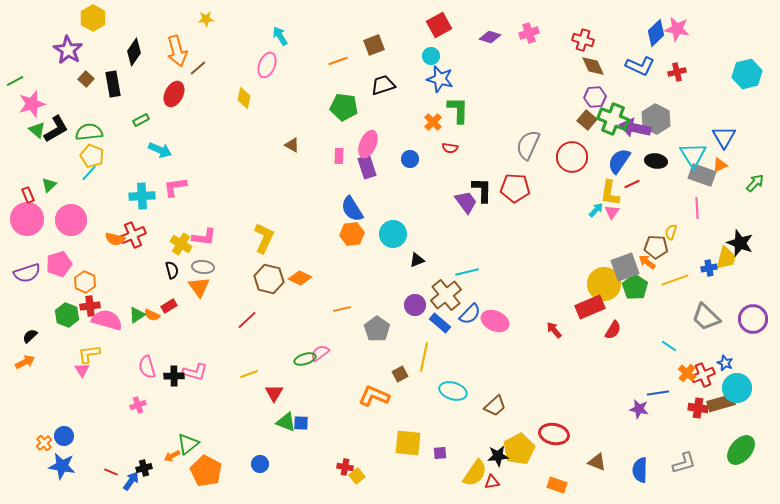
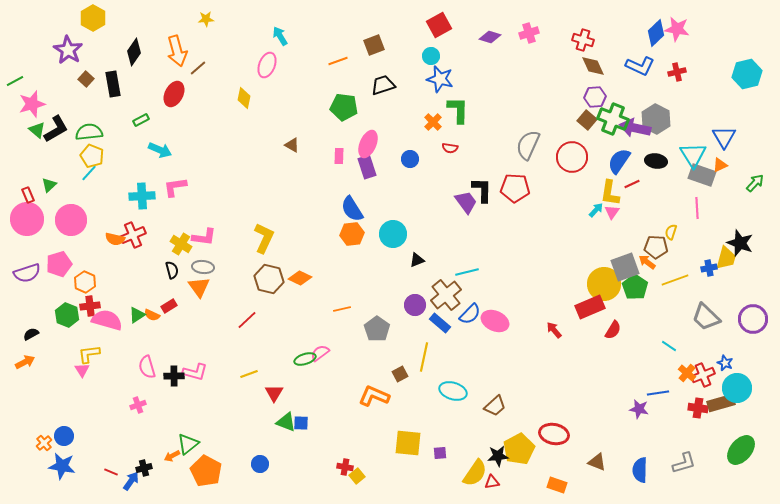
black semicircle at (30, 336): moved 1 px right, 2 px up; rotated 14 degrees clockwise
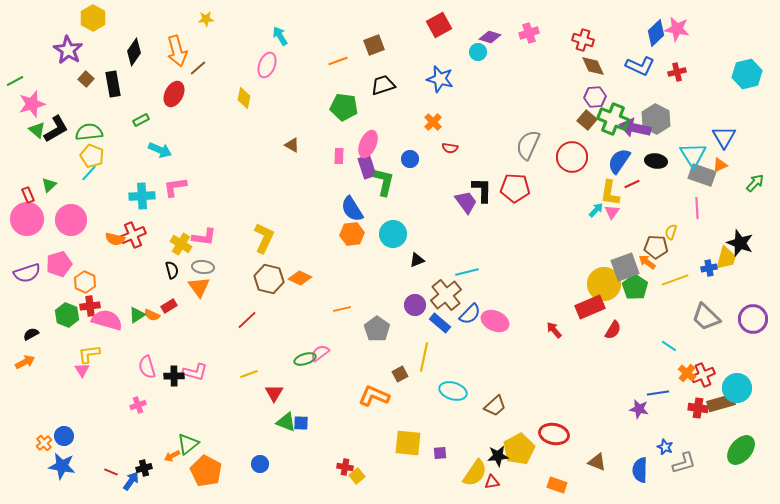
cyan circle at (431, 56): moved 47 px right, 4 px up
green L-shape at (458, 110): moved 74 px left, 72 px down; rotated 12 degrees clockwise
blue star at (725, 363): moved 60 px left, 84 px down
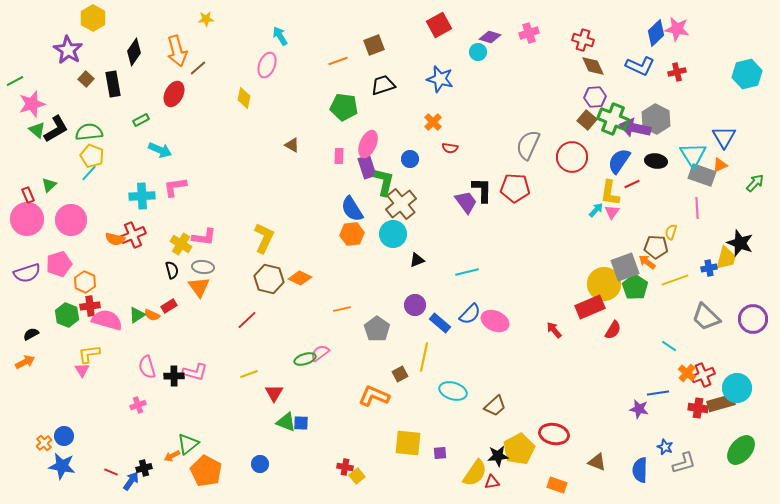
brown cross at (446, 295): moved 45 px left, 91 px up
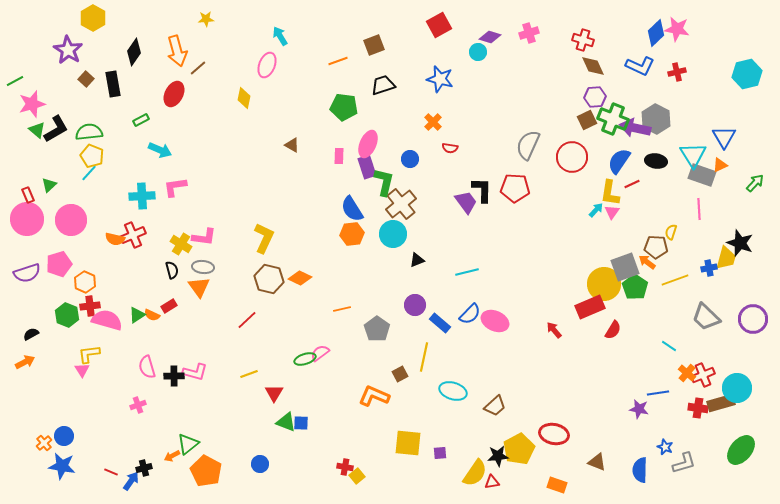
brown square at (587, 120): rotated 24 degrees clockwise
pink line at (697, 208): moved 2 px right, 1 px down
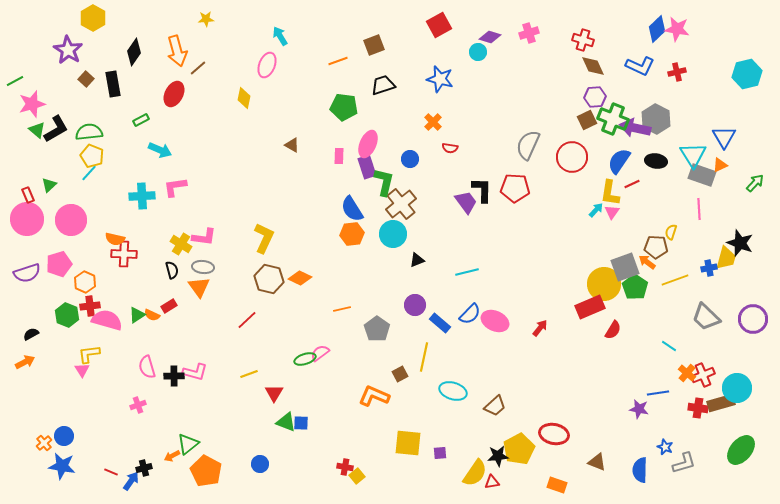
blue diamond at (656, 33): moved 1 px right, 4 px up
red cross at (133, 235): moved 9 px left, 19 px down; rotated 25 degrees clockwise
red arrow at (554, 330): moved 14 px left, 2 px up; rotated 78 degrees clockwise
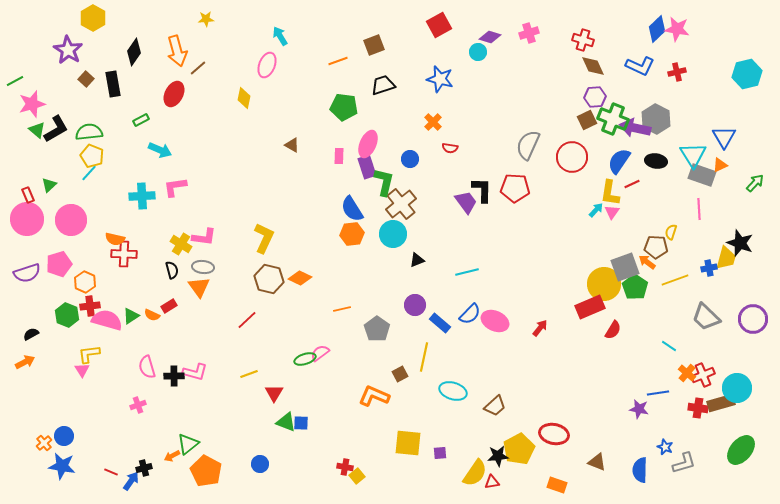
green triangle at (137, 315): moved 6 px left, 1 px down
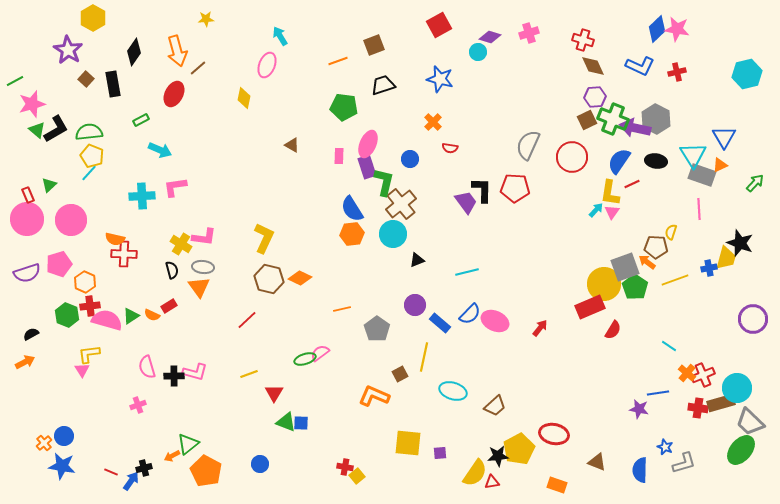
gray trapezoid at (706, 317): moved 44 px right, 105 px down
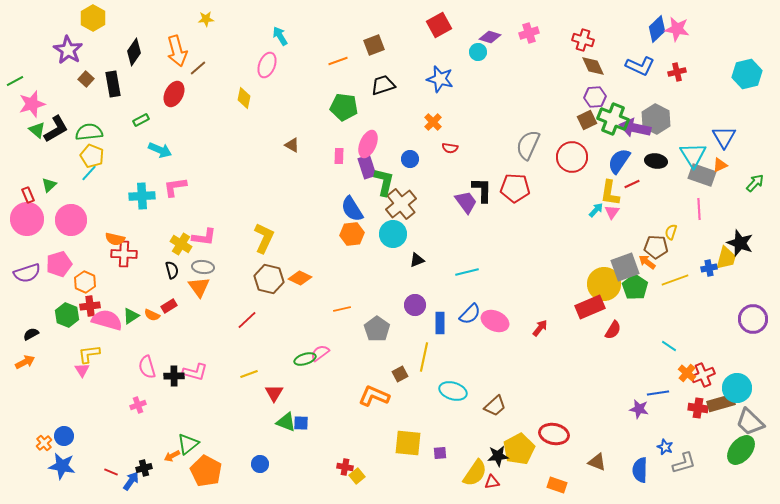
blue rectangle at (440, 323): rotated 50 degrees clockwise
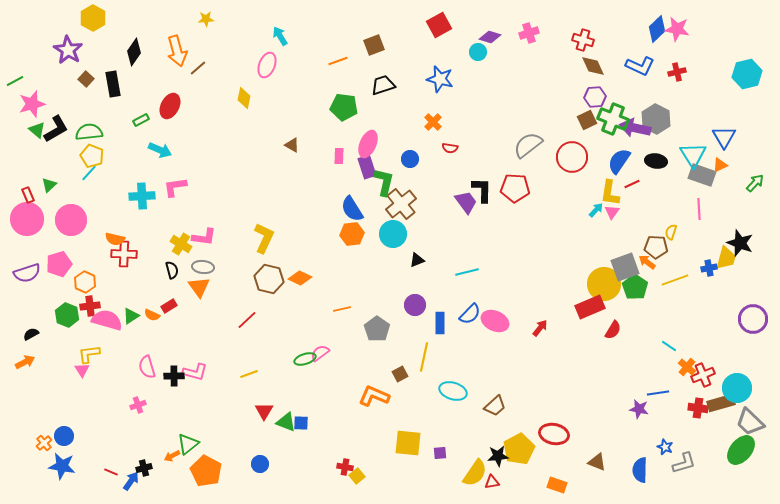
red ellipse at (174, 94): moved 4 px left, 12 px down
gray semicircle at (528, 145): rotated 28 degrees clockwise
orange cross at (687, 373): moved 6 px up
red triangle at (274, 393): moved 10 px left, 18 px down
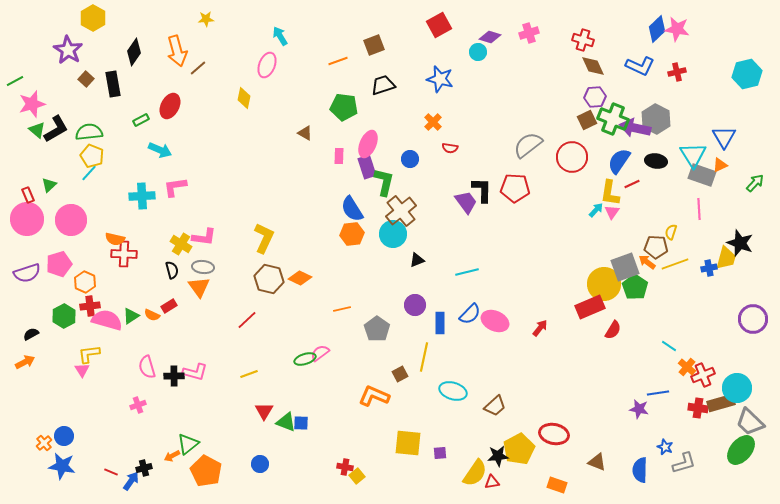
brown triangle at (292, 145): moved 13 px right, 12 px up
brown cross at (401, 204): moved 7 px down
yellow line at (675, 280): moved 16 px up
green hexagon at (67, 315): moved 3 px left, 1 px down; rotated 10 degrees clockwise
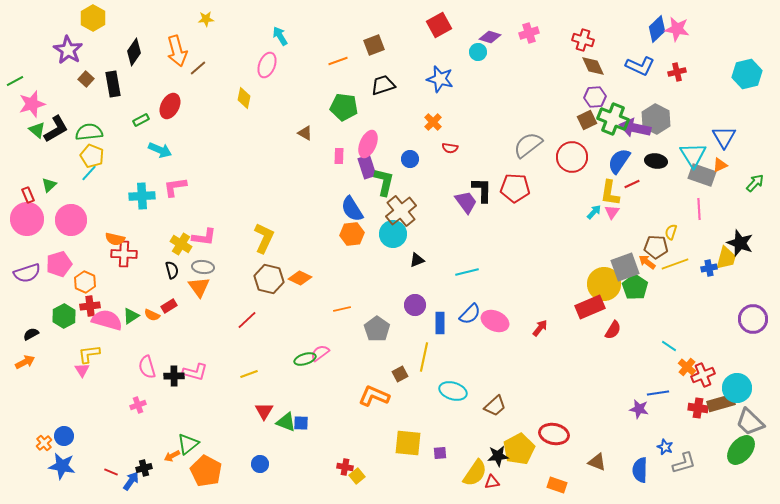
cyan arrow at (596, 210): moved 2 px left, 2 px down
